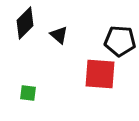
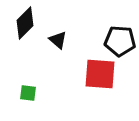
black triangle: moved 1 px left, 5 px down
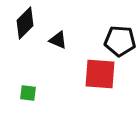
black triangle: rotated 18 degrees counterclockwise
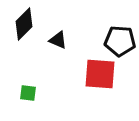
black diamond: moved 1 px left, 1 px down
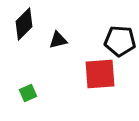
black triangle: rotated 36 degrees counterclockwise
red square: rotated 8 degrees counterclockwise
green square: rotated 30 degrees counterclockwise
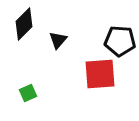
black triangle: rotated 36 degrees counterclockwise
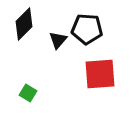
black pentagon: moved 33 px left, 12 px up
green square: rotated 36 degrees counterclockwise
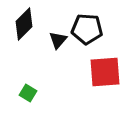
red square: moved 5 px right, 2 px up
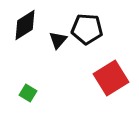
black diamond: moved 1 px right, 1 px down; rotated 12 degrees clockwise
red square: moved 6 px right, 6 px down; rotated 28 degrees counterclockwise
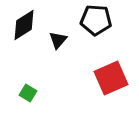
black diamond: moved 1 px left
black pentagon: moved 9 px right, 9 px up
red square: rotated 8 degrees clockwise
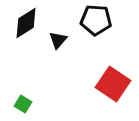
black diamond: moved 2 px right, 2 px up
red square: moved 2 px right, 6 px down; rotated 32 degrees counterclockwise
green square: moved 5 px left, 11 px down
